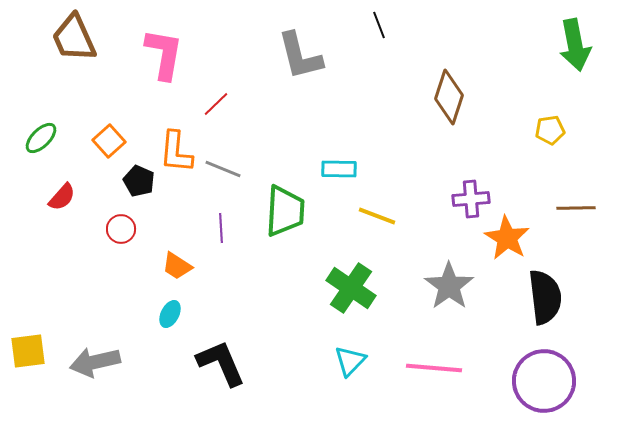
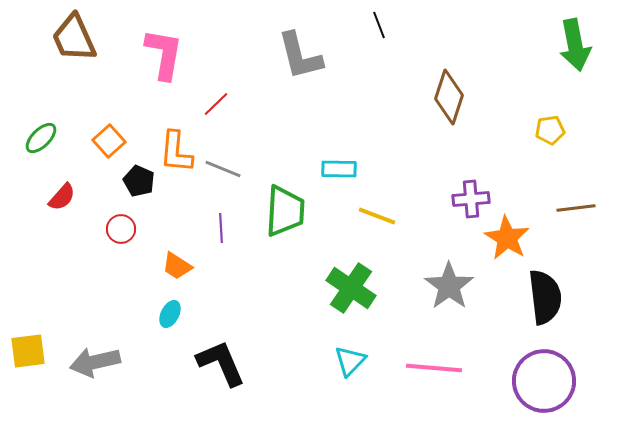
brown line: rotated 6 degrees counterclockwise
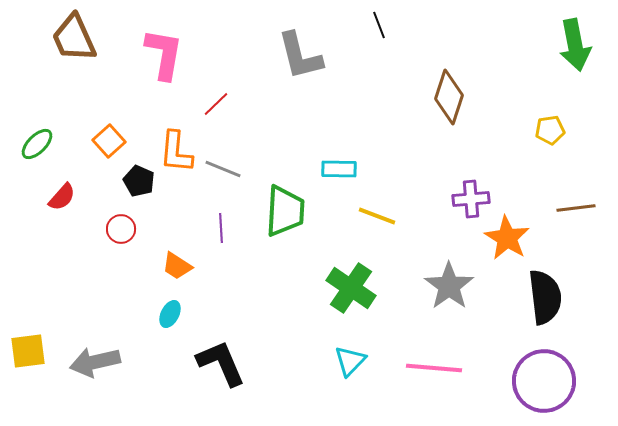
green ellipse: moved 4 px left, 6 px down
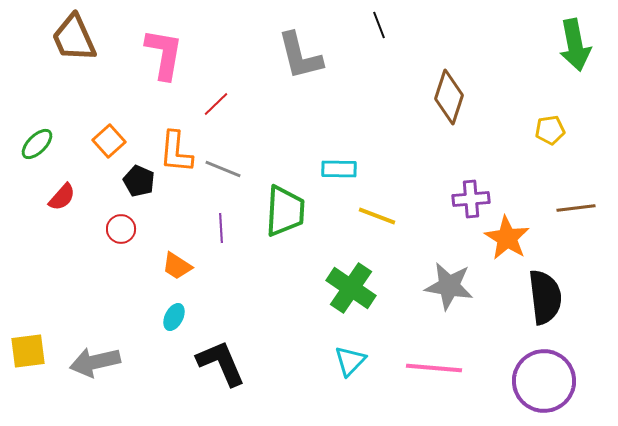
gray star: rotated 27 degrees counterclockwise
cyan ellipse: moved 4 px right, 3 px down
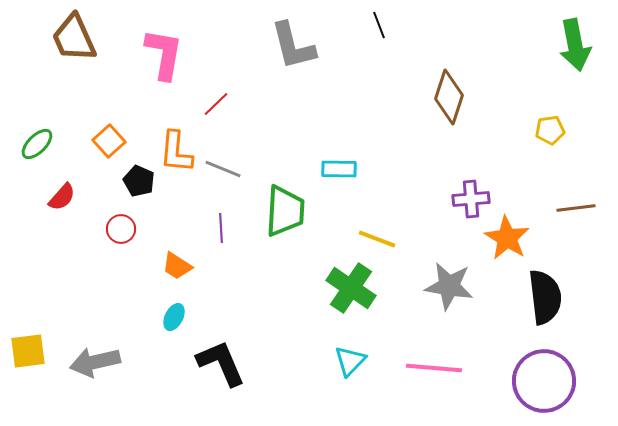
gray L-shape: moved 7 px left, 10 px up
yellow line: moved 23 px down
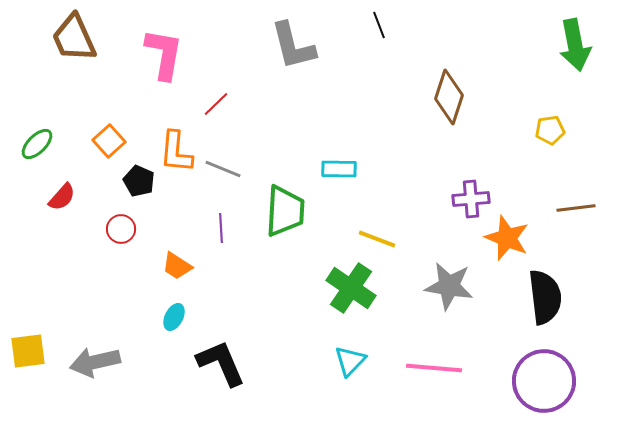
orange star: rotated 9 degrees counterclockwise
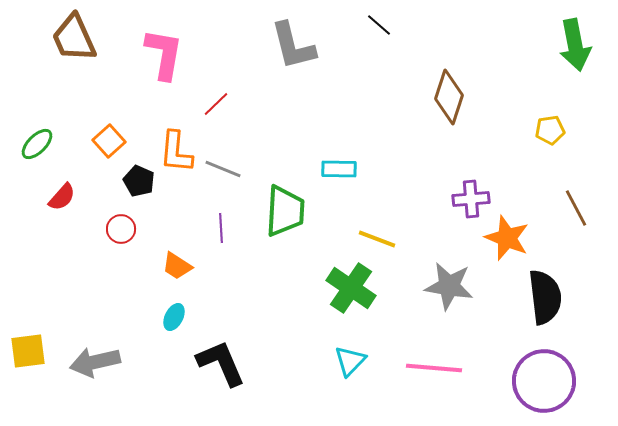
black line: rotated 28 degrees counterclockwise
brown line: rotated 69 degrees clockwise
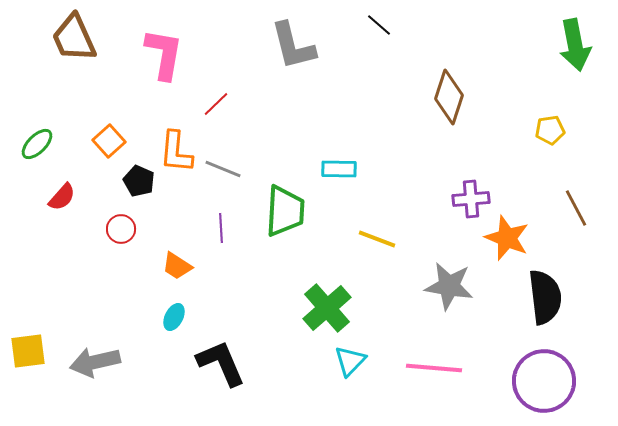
green cross: moved 24 px left, 20 px down; rotated 15 degrees clockwise
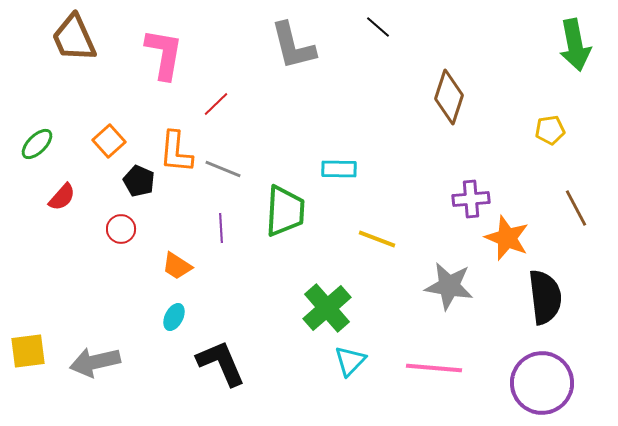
black line: moved 1 px left, 2 px down
purple circle: moved 2 px left, 2 px down
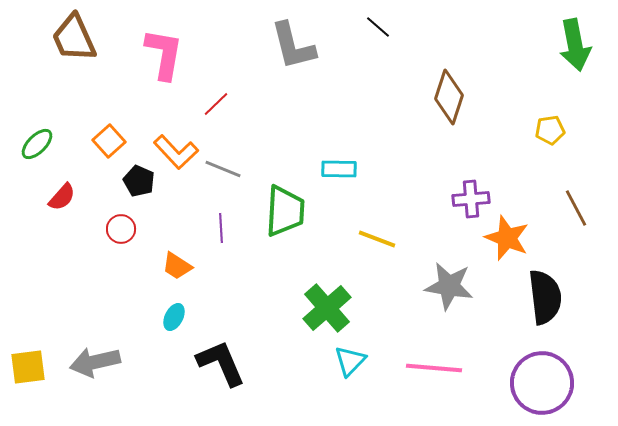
orange L-shape: rotated 48 degrees counterclockwise
yellow square: moved 16 px down
